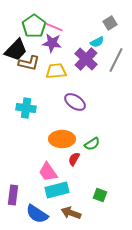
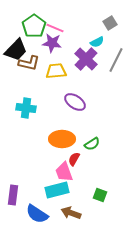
pink line: moved 1 px right, 1 px down
pink trapezoid: moved 16 px right; rotated 15 degrees clockwise
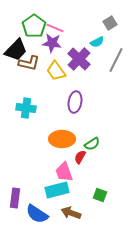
purple cross: moved 7 px left
yellow trapezoid: rotated 120 degrees counterclockwise
purple ellipse: rotated 65 degrees clockwise
red semicircle: moved 6 px right, 2 px up
purple rectangle: moved 2 px right, 3 px down
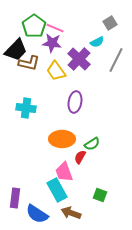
cyan rectangle: rotated 75 degrees clockwise
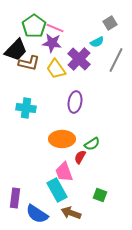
yellow trapezoid: moved 2 px up
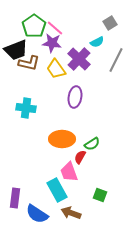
pink line: rotated 18 degrees clockwise
black trapezoid: rotated 25 degrees clockwise
purple ellipse: moved 5 px up
pink trapezoid: moved 5 px right
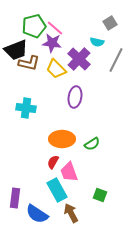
green pentagon: rotated 20 degrees clockwise
cyan semicircle: rotated 40 degrees clockwise
yellow trapezoid: rotated 10 degrees counterclockwise
red semicircle: moved 27 px left, 5 px down
brown arrow: rotated 42 degrees clockwise
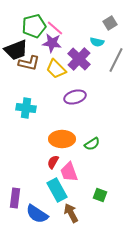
purple ellipse: rotated 65 degrees clockwise
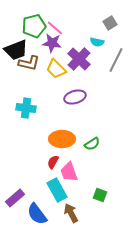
purple rectangle: rotated 42 degrees clockwise
blue semicircle: rotated 20 degrees clockwise
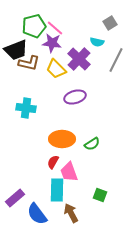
cyan rectangle: rotated 30 degrees clockwise
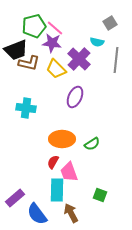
gray line: rotated 20 degrees counterclockwise
purple ellipse: rotated 50 degrees counterclockwise
